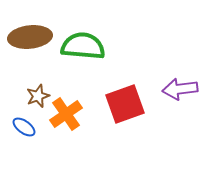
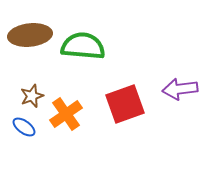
brown ellipse: moved 2 px up
brown star: moved 6 px left
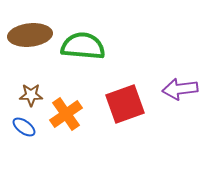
brown star: moved 1 px left, 1 px up; rotated 20 degrees clockwise
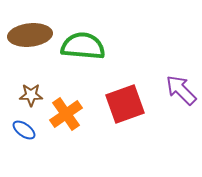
purple arrow: moved 1 px right, 1 px down; rotated 52 degrees clockwise
blue ellipse: moved 3 px down
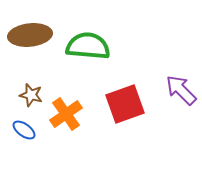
green semicircle: moved 5 px right
brown star: rotated 15 degrees clockwise
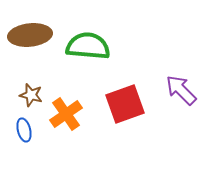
blue ellipse: rotated 40 degrees clockwise
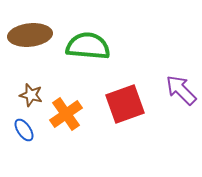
blue ellipse: rotated 20 degrees counterclockwise
